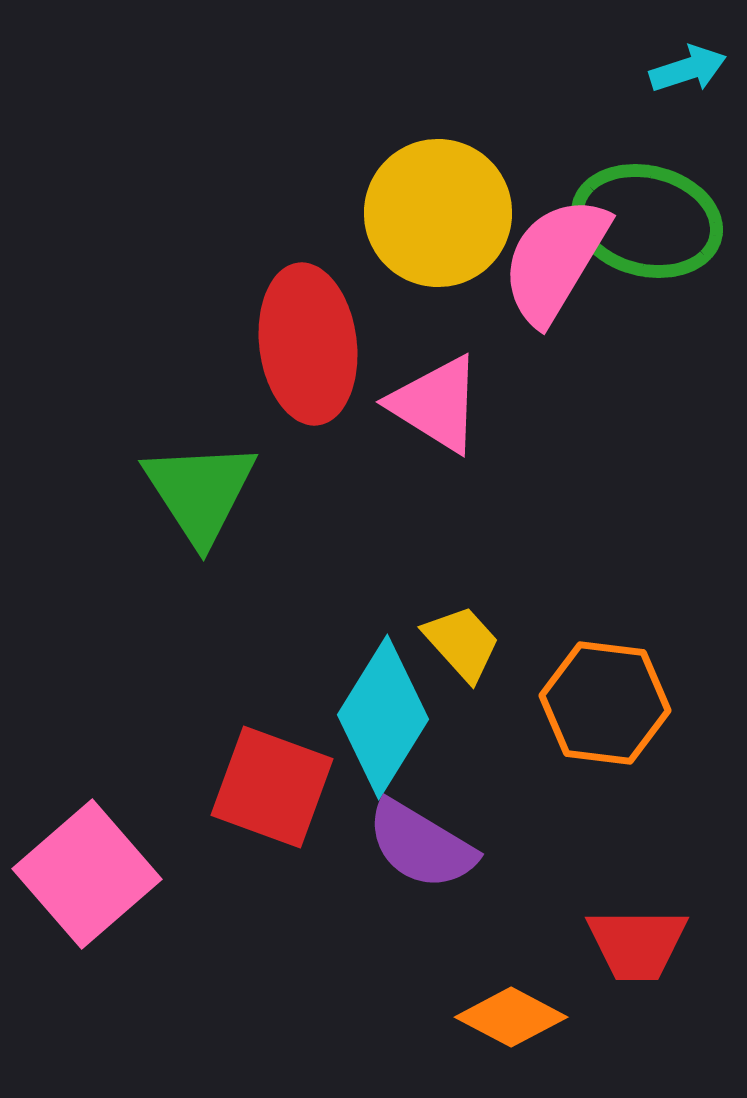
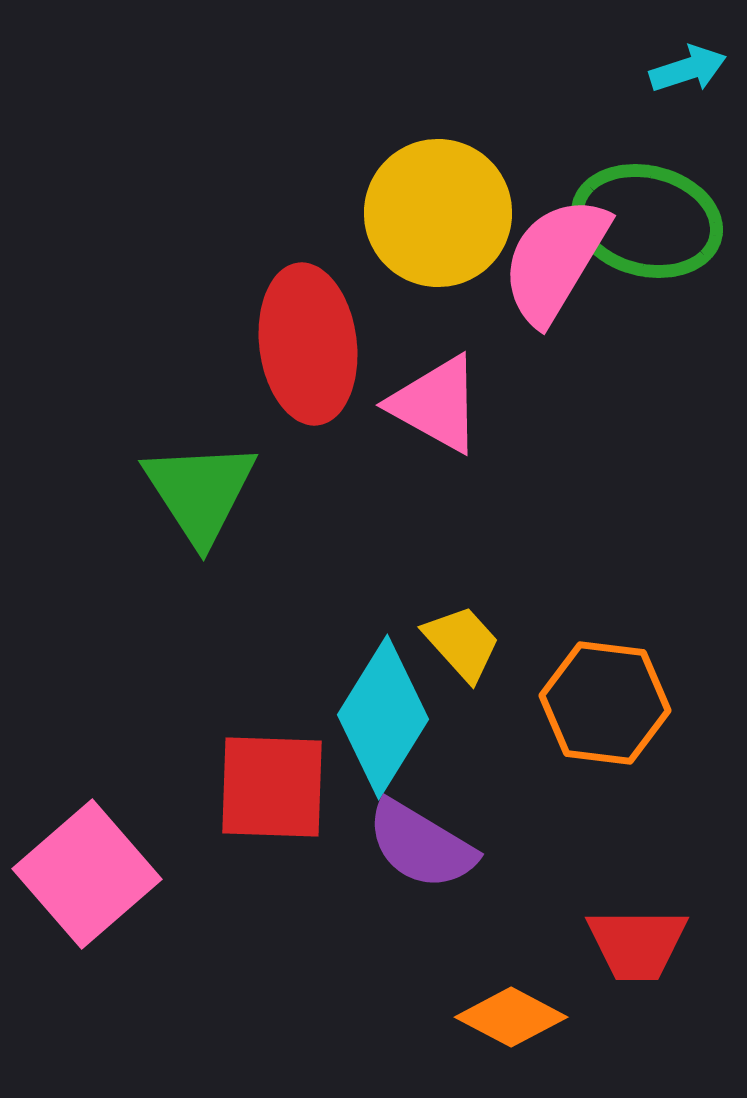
pink triangle: rotated 3 degrees counterclockwise
red square: rotated 18 degrees counterclockwise
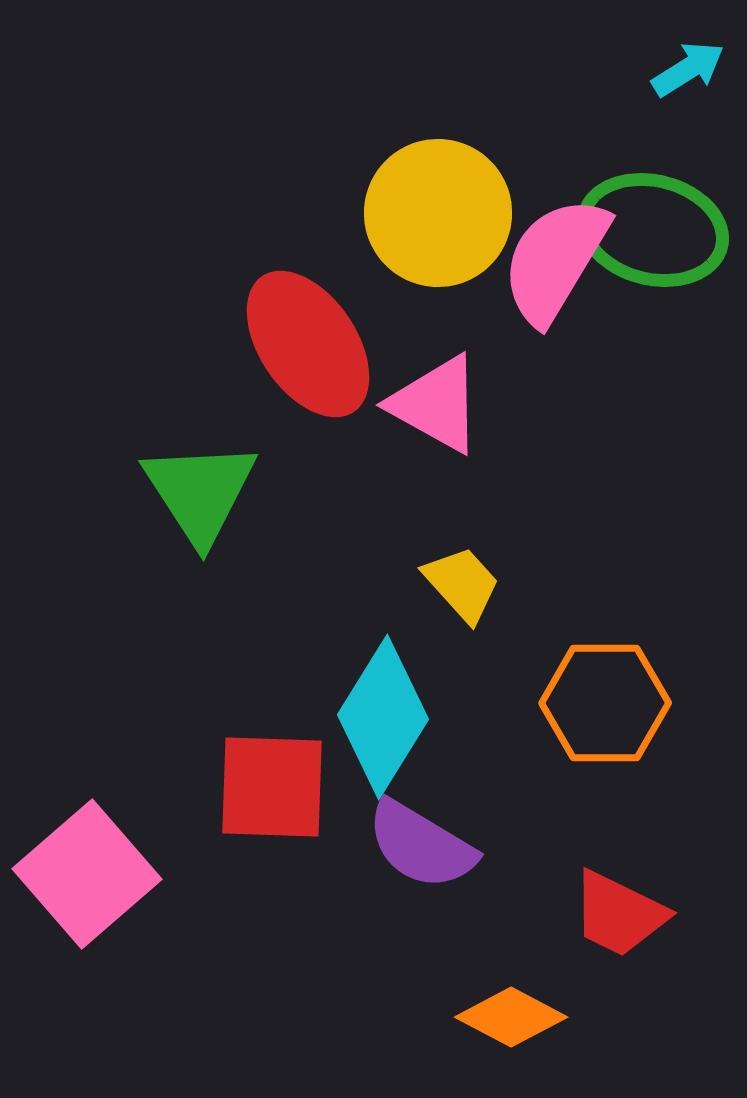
cyan arrow: rotated 14 degrees counterclockwise
green ellipse: moved 6 px right, 9 px down
red ellipse: rotated 27 degrees counterclockwise
yellow trapezoid: moved 59 px up
orange hexagon: rotated 7 degrees counterclockwise
red trapezoid: moved 18 px left, 30 px up; rotated 26 degrees clockwise
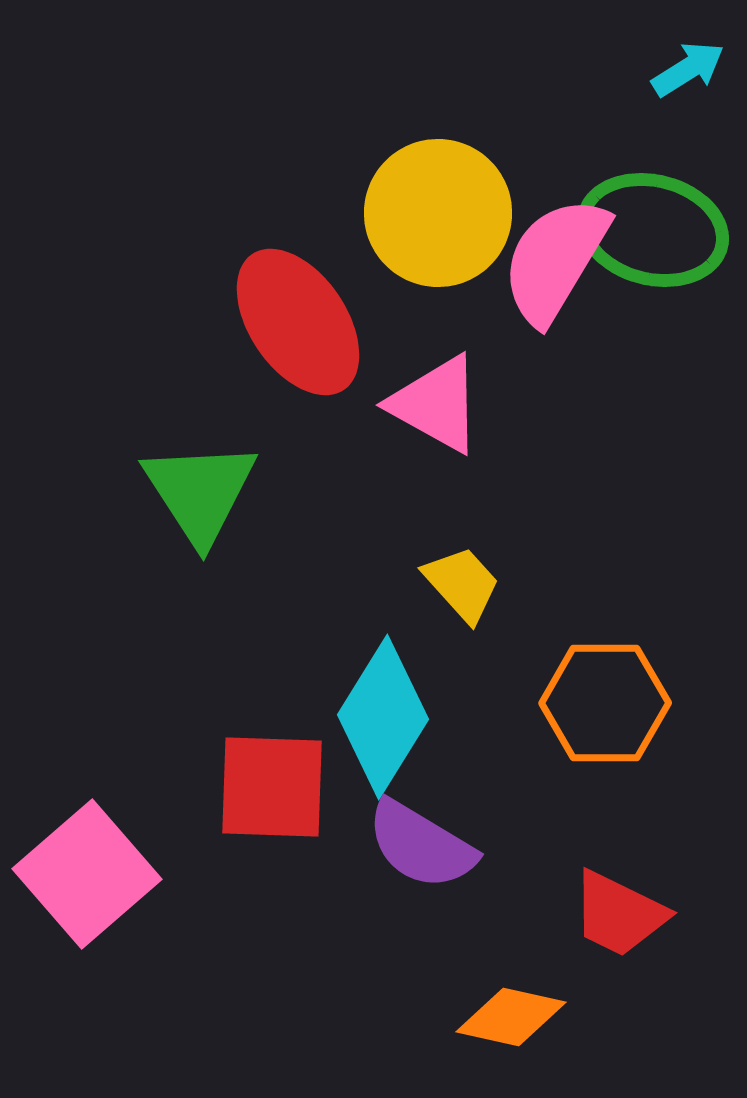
red ellipse: moved 10 px left, 22 px up
orange diamond: rotated 15 degrees counterclockwise
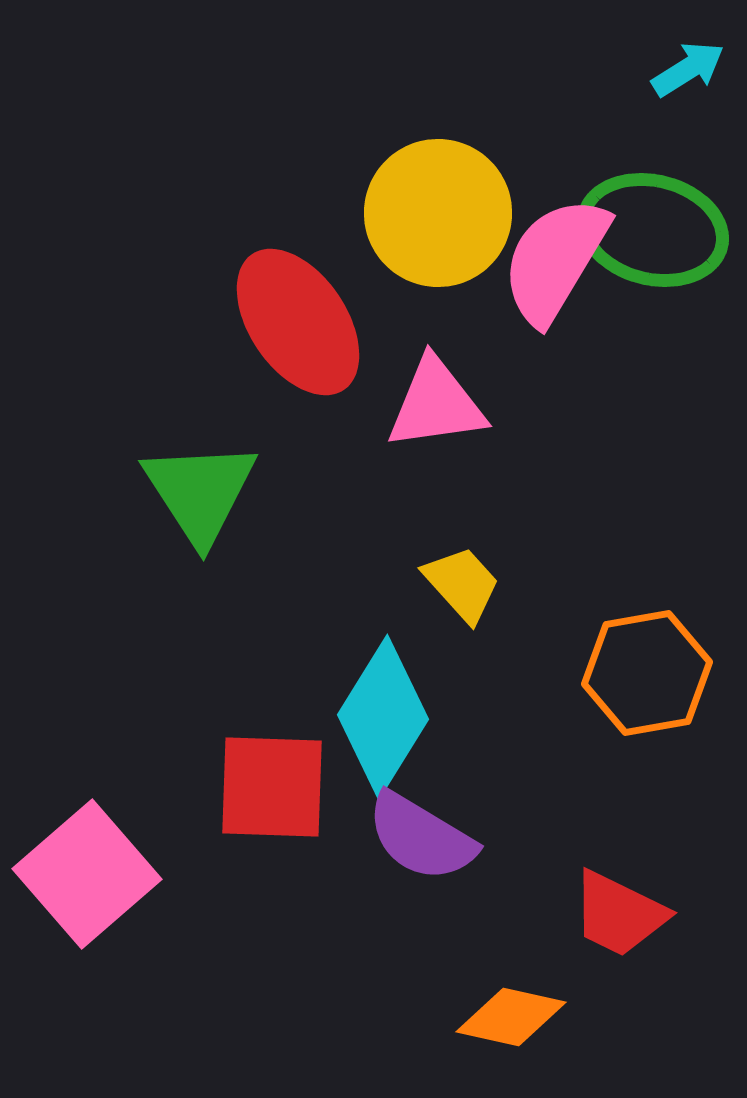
pink triangle: rotated 37 degrees counterclockwise
orange hexagon: moved 42 px right, 30 px up; rotated 10 degrees counterclockwise
purple semicircle: moved 8 px up
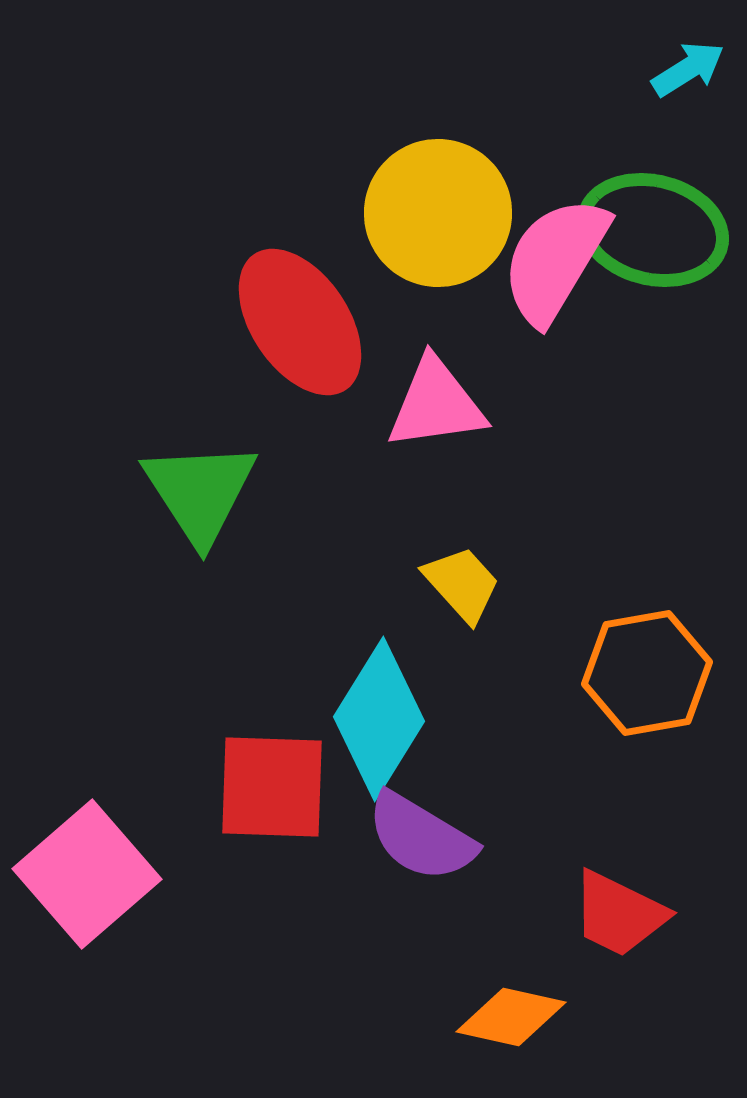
red ellipse: moved 2 px right
cyan diamond: moved 4 px left, 2 px down
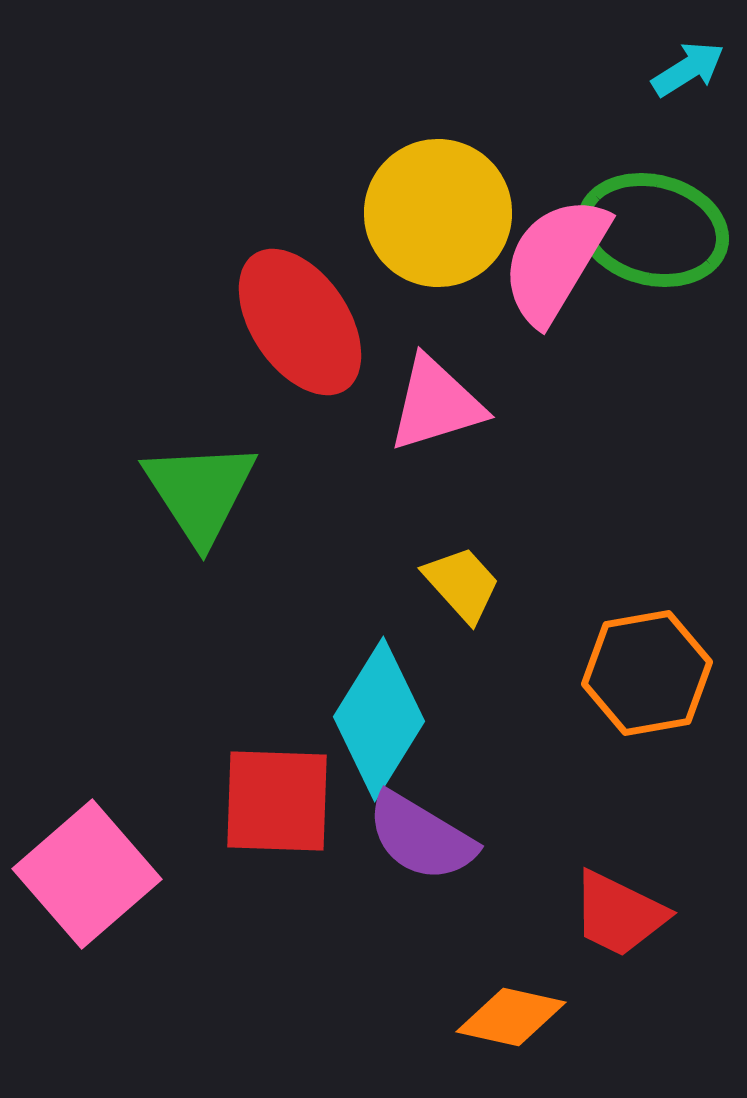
pink triangle: rotated 9 degrees counterclockwise
red square: moved 5 px right, 14 px down
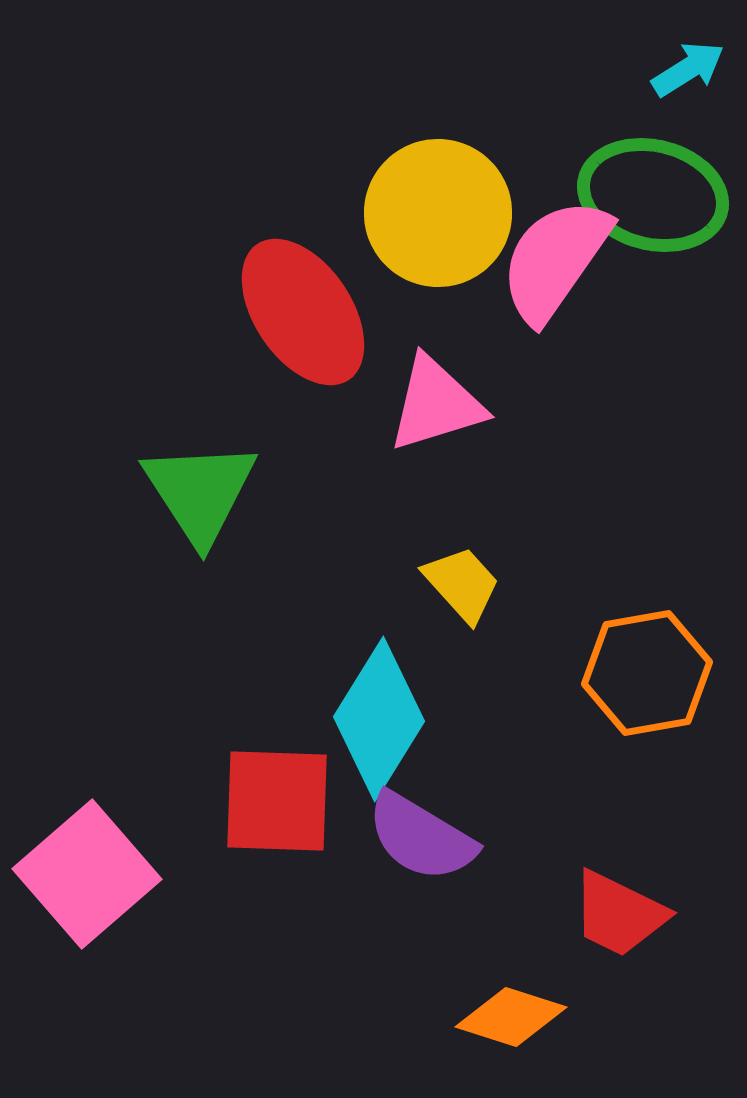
green ellipse: moved 35 px up
pink semicircle: rotated 4 degrees clockwise
red ellipse: moved 3 px right, 10 px up
orange diamond: rotated 5 degrees clockwise
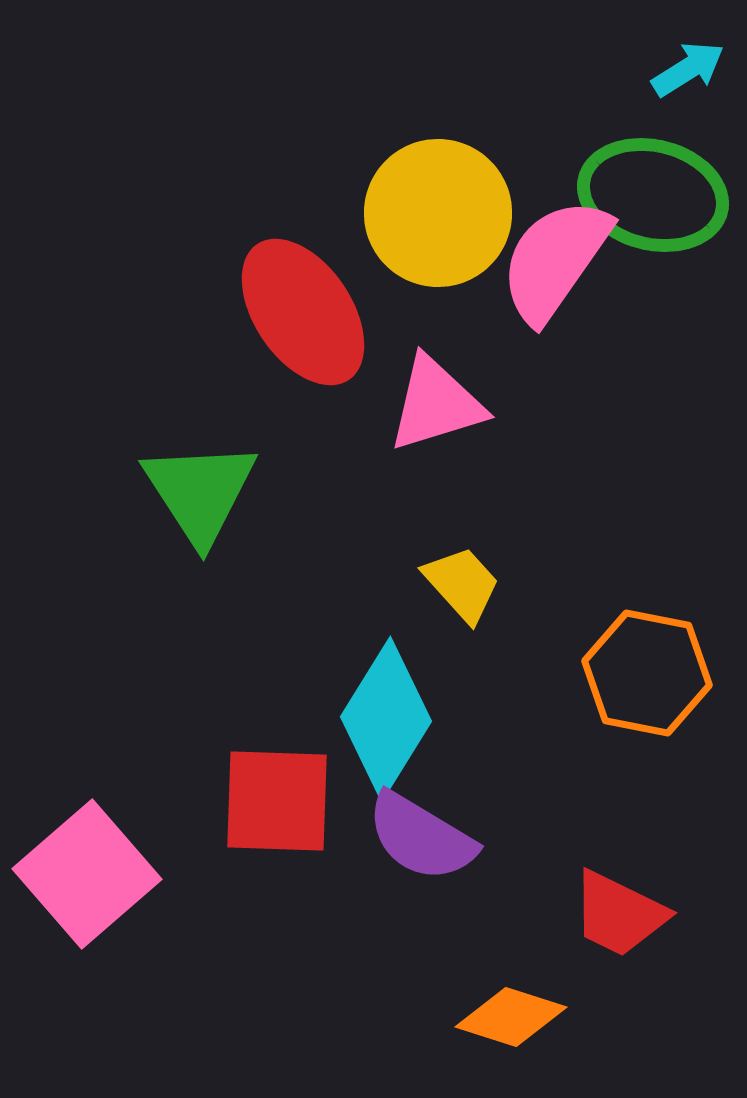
orange hexagon: rotated 21 degrees clockwise
cyan diamond: moved 7 px right
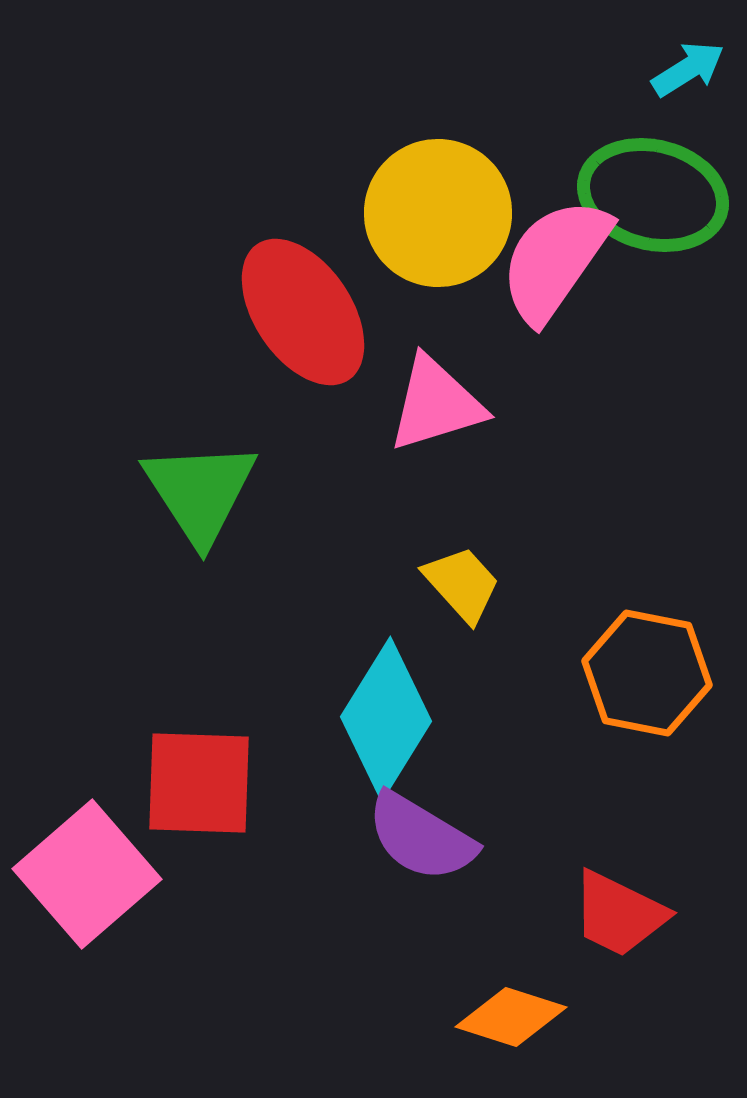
red square: moved 78 px left, 18 px up
